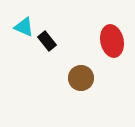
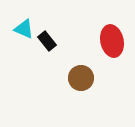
cyan triangle: moved 2 px down
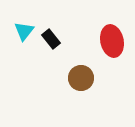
cyan triangle: moved 2 px down; rotated 45 degrees clockwise
black rectangle: moved 4 px right, 2 px up
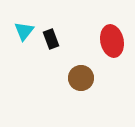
black rectangle: rotated 18 degrees clockwise
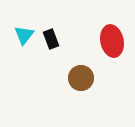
cyan triangle: moved 4 px down
